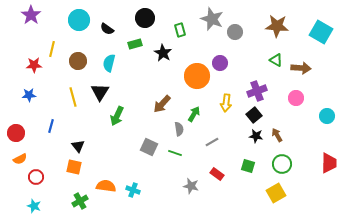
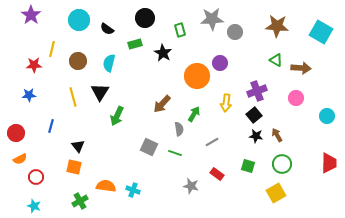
gray star at (212, 19): rotated 25 degrees counterclockwise
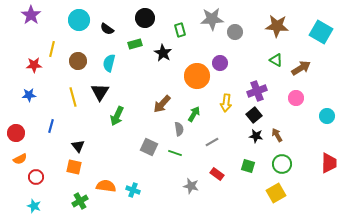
brown arrow at (301, 68): rotated 36 degrees counterclockwise
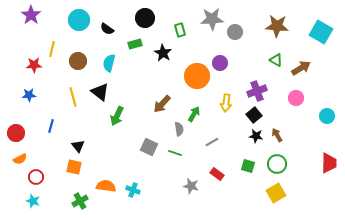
black triangle at (100, 92): rotated 24 degrees counterclockwise
green circle at (282, 164): moved 5 px left
cyan star at (34, 206): moved 1 px left, 5 px up
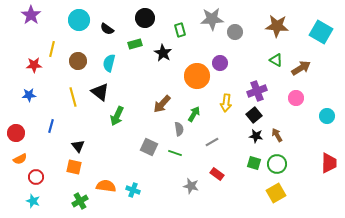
green square at (248, 166): moved 6 px right, 3 px up
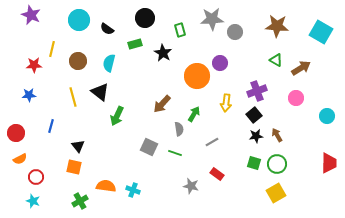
purple star at (31, 15): rotated 12 degrees counterclockwise
black star at (256, 136): rotated 16 degrees counterclockwise
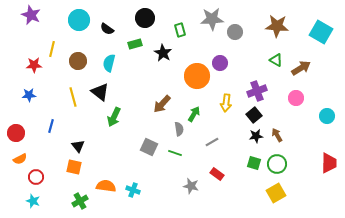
green arrow at (117, 116): moved 3 px left, 1 px down
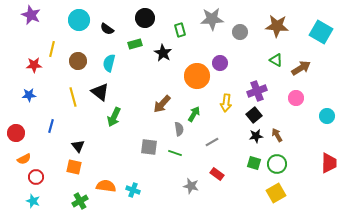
gray circle at (235, 32): moved 5 px right
gray square at (149, 147): rotated 18 degrees counterclockwise
orange semicircle at (20, 159): moved 4 px right
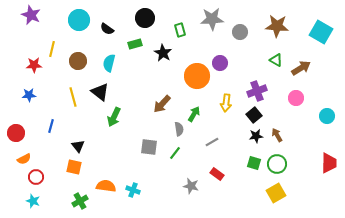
green line at (175, 153): rotated 72 degrees counterclockwise
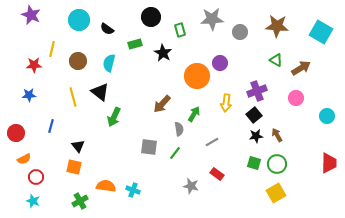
black circle at (145, 18): moved 6 px right, 1 px up
